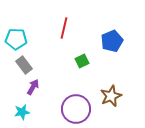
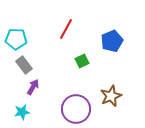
red line: moved 2 px right, 1 px down; rotated 15 degrees clockwise
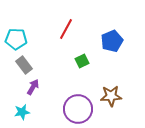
brown star: rotated 20 degrees clockwise
purple circle: moved 2 px right
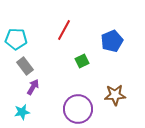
red line: moved 2 px left, 1 px down
gray rectangle: moved 1 px right, 1 px down
brown star: moved 4 px right, 1 px up
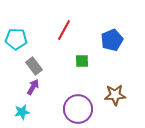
blue pentagon: moved 1 px up
green square: rotated 24 degrees clockwise
gray rectangle: moved 9 px right
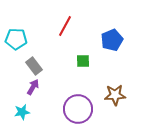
red line: moved 1 px right, 4 px up
green square: moved 1 px right
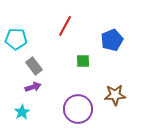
purple arrow: rotated 42 degrees clockwise
cyan star: rotated 21 degrees counterclockwise
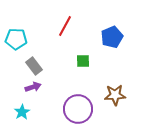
blue pentagon: moved 3 px up
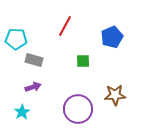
gray rectangle: moved 6 px up; rotated 36 degrees counterclockwise
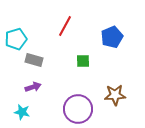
cyan pentagon: rotated 20 degrees counterclockwise
cyan star: rotated 28 degrees counterclockwise
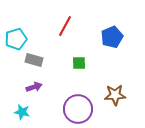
green square: moved 4 px left, 2 px down
purple arrow: moved 1 px right
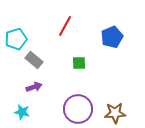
gray rectangle: rotated 24 degrees clockwise
brown star: moved 18 px down
